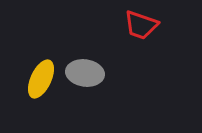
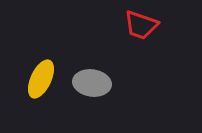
gray ellipse: moved 7 px right, 10 px down
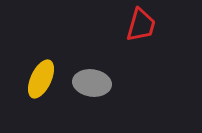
red trapezoid: rotated 93 degrees counterclockwise
